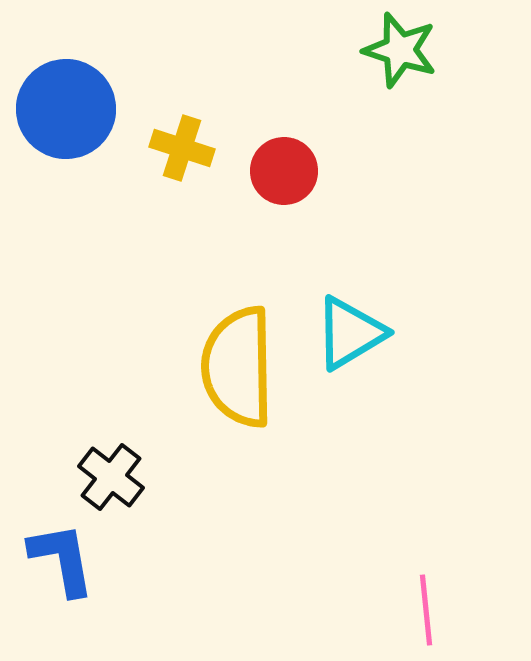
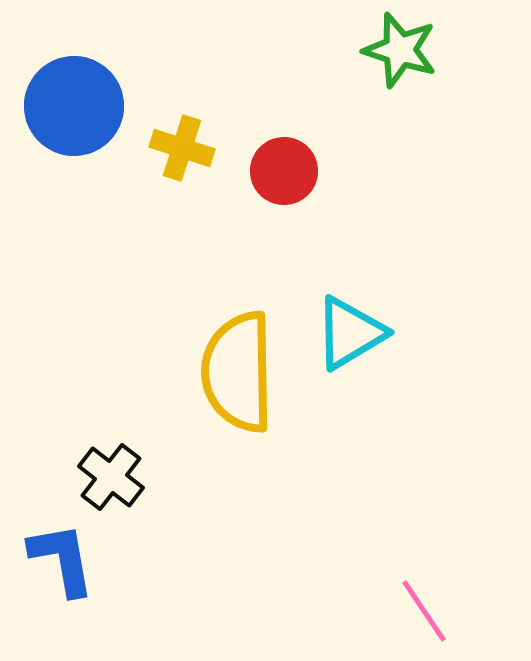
blue circle: moved 8 px right, 3 px up
yellow semicircle: moved 5 px down
pink line: moved 2 px left, 1 px down; rotated 28 degrees counterclockwise
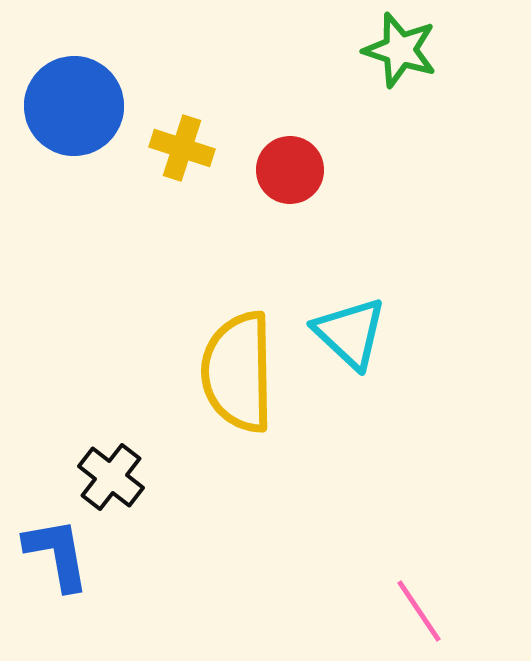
red circle: moved 6 px right, 1 px up
cyan triangle: rotated 46 degrees counterclockwise
blue L-shape: moved 5 px left, 5 px up
pink line: moved 5 px left
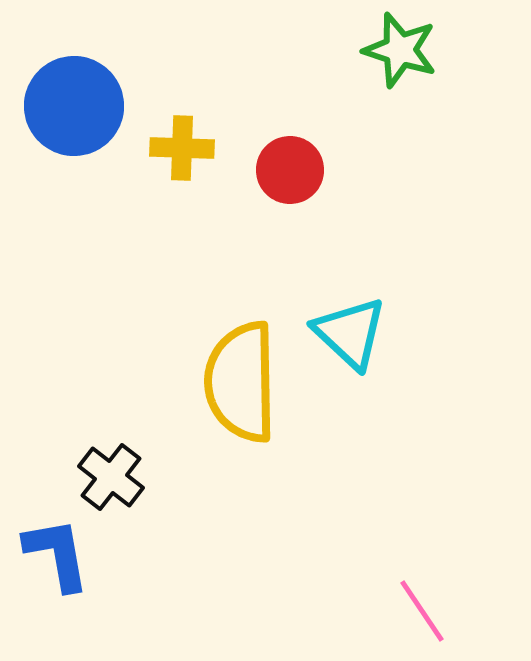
yellow cross: rotated 16 degrees counterclockwise
yellow semicircle: moved 3 px right, 10 px down
pink line: moved 3 px right
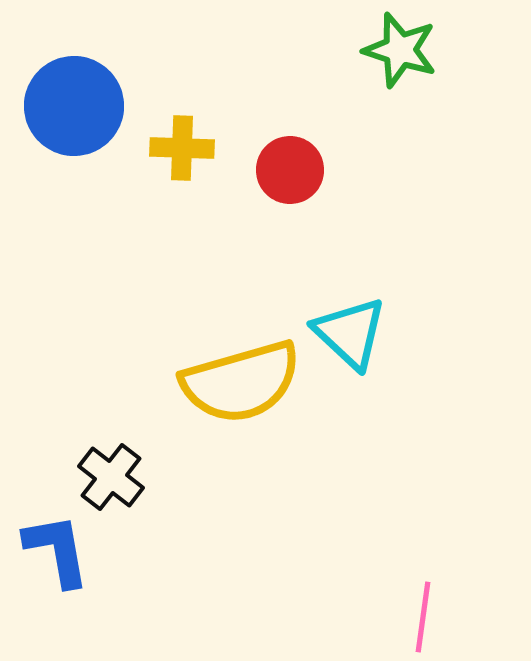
yellow semicircle: rotated 105 degrees counterclockwise
blue L-shape: moved 4 px up
pink line: moved 1 px right, 6 px down; rotated 42 degrees clockwise
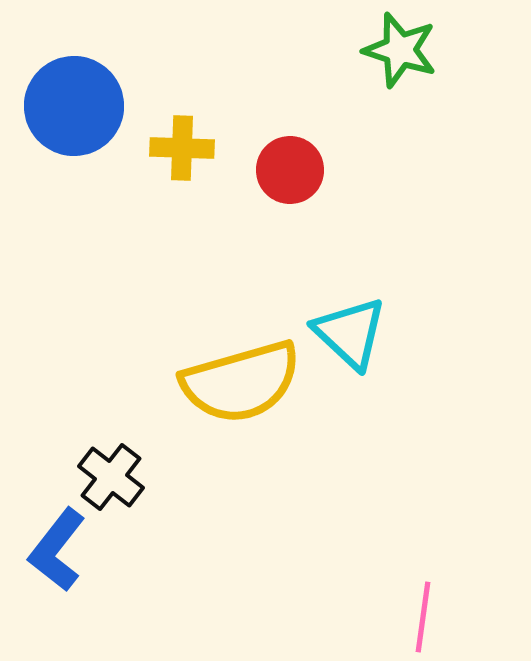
blue L-shape: rotated 132 degrees counterclockwise
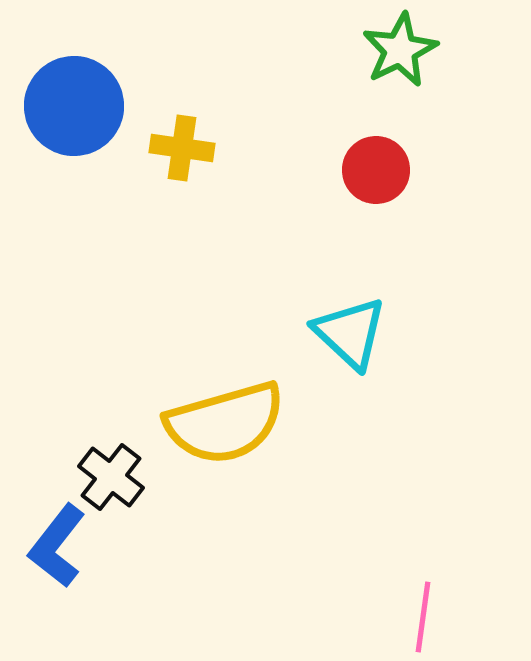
green star: rotated 28 degrees clockwise
yellow cross: rotated 6 degrees clockwise
red circle: moved 86 px right
yellow semicircle: moved 16 px left, 41 px down
blue L-shape: moved 4 px up
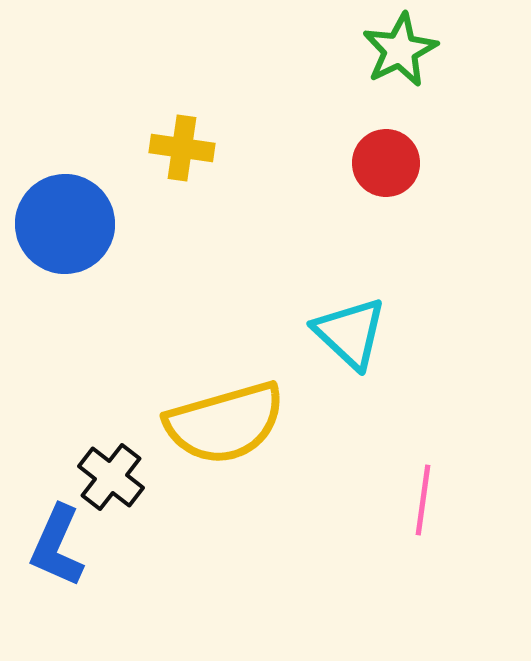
blue circle: moved 9 px left, 118 px down
red circle: moved 10 px right, 7 px up
blue L-shape: rotated 14 degrees counterclockwise
pink line: moved 117 px up
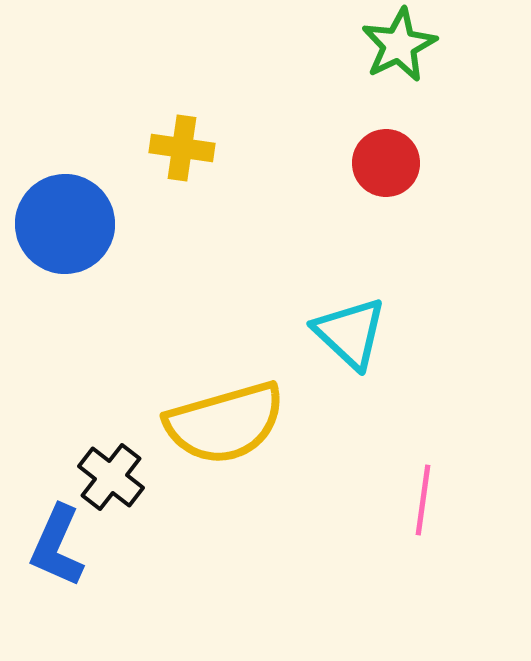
green star: moved 1 px left, 5 px up
